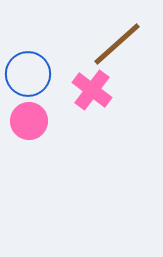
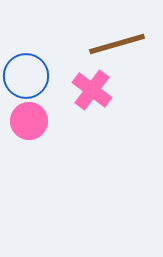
brown line: rotated 26 degrees clockwise
blue circle: moved 2 px left, 2 px down
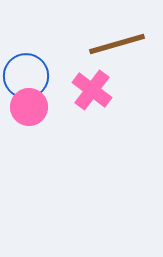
pink circle: moved 14 px up
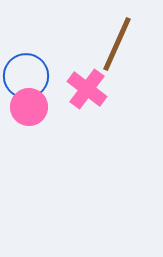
brown line: rotated 50 degrees counterclockwise
pink cross: moved 5 px left, 1 px up
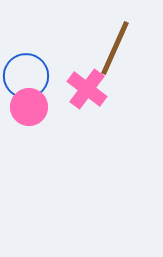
brown line: moved 2 px left, 4 px down
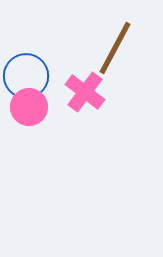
brown line: rotated 4 degrees clockwise
pink cross: moved 2 px left, 3 px down
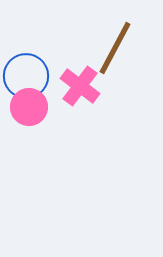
pink cross: moved 5 px left, 6 px up
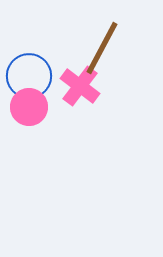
brown line: moved 13 px left
blue circle: moved 3 px right
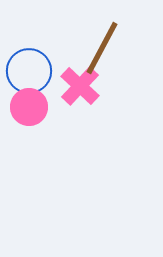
blue circle: moved 5 px up
pink cross: rotated 6 degrees clockwise
